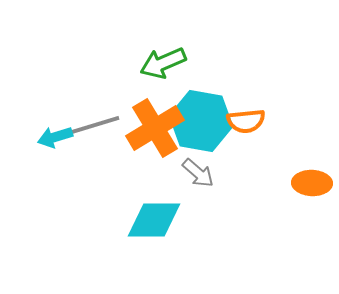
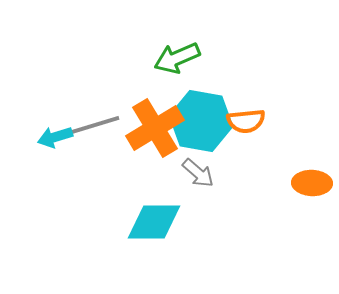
green arrow: moved 14 px right, 5 px up
cyan diamond: moved 2 px down
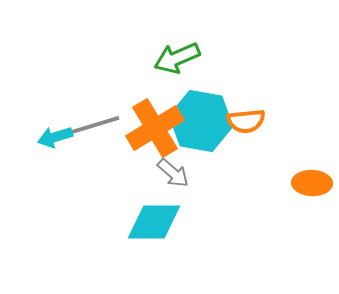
gray arrow: moved 25 px left
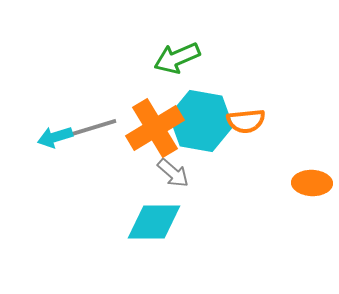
gray line: moved 3 px left, 3 px down
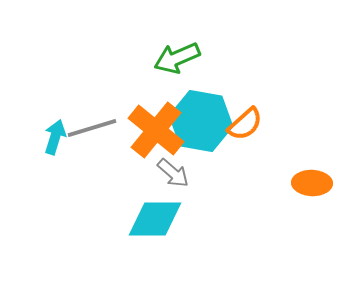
orange semicircle: moved 1 px left, 3 px down; rotated 36 degrees counterclockwise
orange cross: moved 1 px right, 2 px down; rotated 20 degrees counterclockwise
cyan arrow: rotated 124 degrees clockwise
cyan diamond: moved 1 px right, 3 px up
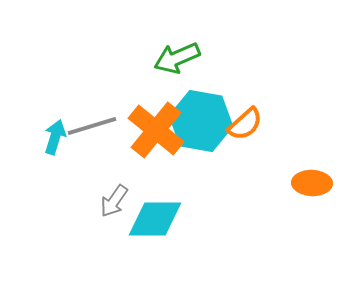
gray line: moved 2 px up
gray arrow: moved 59 px left, 28 px down; rotated 84 degrees clockwise
